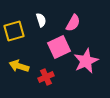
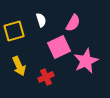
yellow arrow: rotated 132 degrees counterclockwise
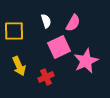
white semicircle: moved 5 px right, 1 px down
yellow square: rotated 15 degrees clockwise
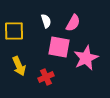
pink square: rotated 35 degrees clockwise
pink star: moved 3 px up
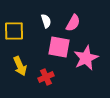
yellow arrow: moved 1 px right
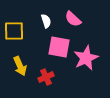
pink semicircle: moved 4 px up; rotated 102 degrees clockwise
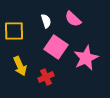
pink square: moved 3 px left; rotated 25 degrees clockwise
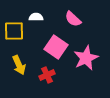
white semicircle: moved 10 px left, 4 px up; rotated 72 degrees counterclockwise
yellow arrow: moved 1 px left, 1 px up
red cross: moved 1 px right, 2 px up
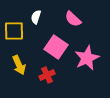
white semicircle: rotated 72 degrees counterclockwise
pink star: moved 1 px right
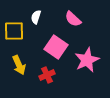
pink star: moved 2 px down
